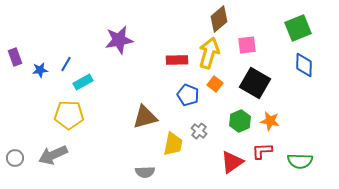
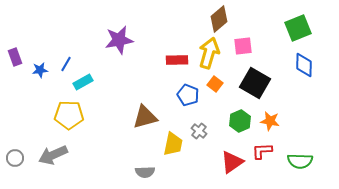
pink square: moved 4 px left, 1 px down
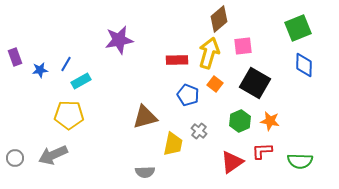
cyan rectangle: moved 2 px left, 1 px up
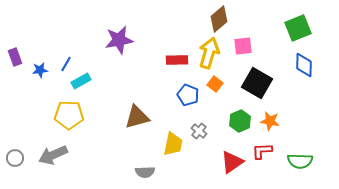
black square: moved 2 px right
brown triangle: moved 8 px left
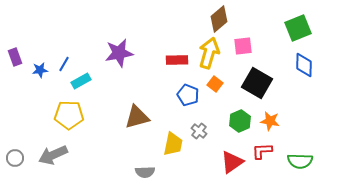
purple star: moved 13 px down
blue line: moved 2 px left
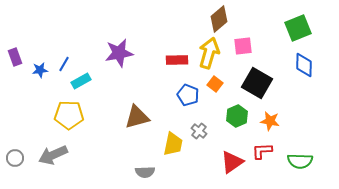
green hexagon: moved 3 px left, 5 px up
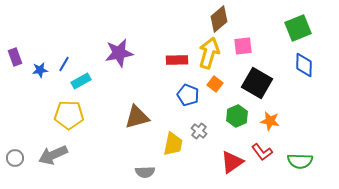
red L-shape: moved 1 px down; rotated 125 degrees counterclockwise
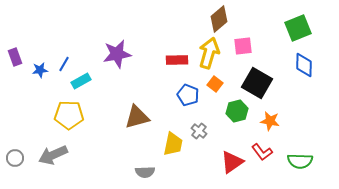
purple star: moved 2 px left, 1 px down
green hexagon: moved 5 px up; rotated 10 degrees clockwise
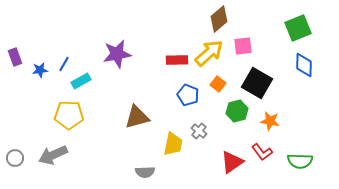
yellow arrow: rotated 32 degrees clockwise
orange square: moved 3 px right
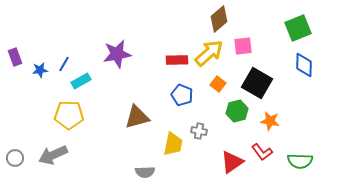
blue pentagon: moved 6 px left
gray cross: rotated 28 degrees counterclockwise
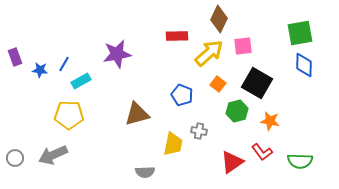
brown diamond: rotated 24 degrees counterclockwise
green square: moved 2 px right, 5 px down; rotated 12 degrees clockwise
red rectangle: moved 24 px up
blue star: rotated 14 degrees clockwise
brown triangle: moved 3 px up
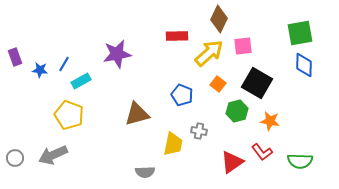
yellow pentagon: rotated 20 degrees clockwise
